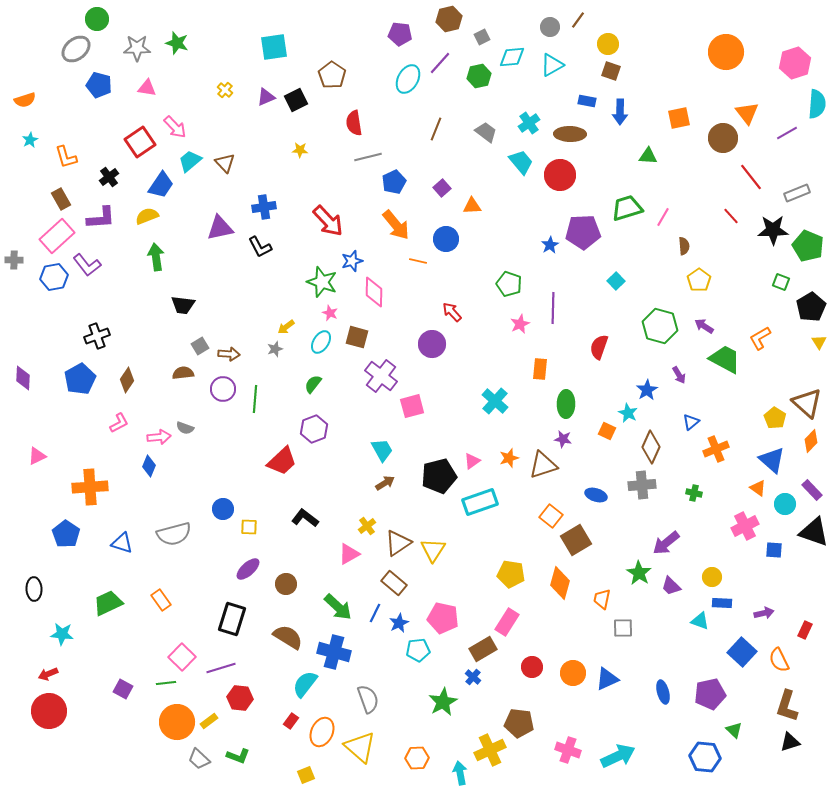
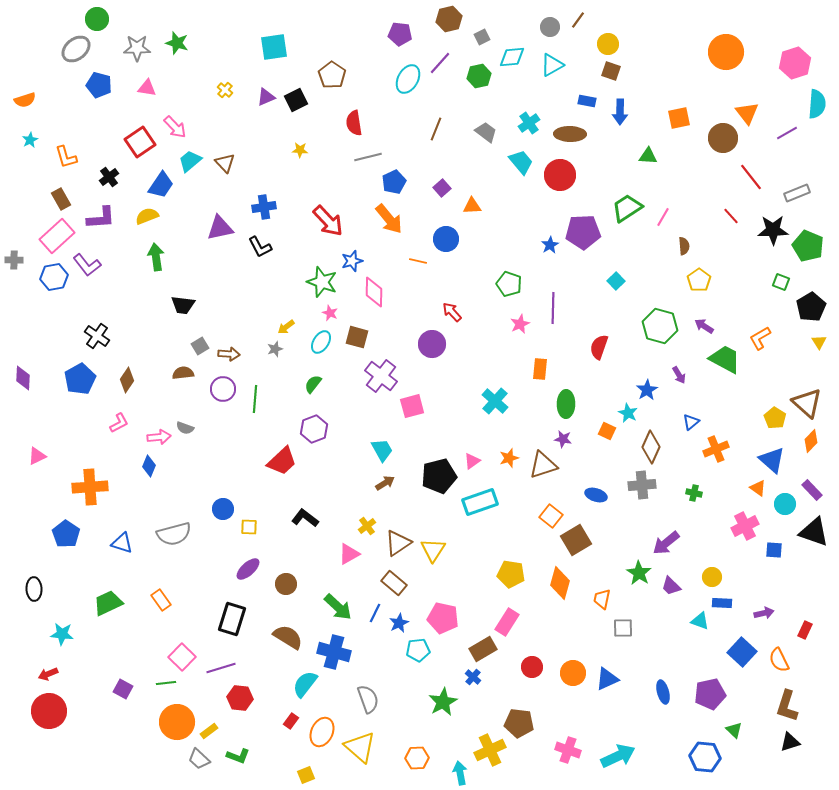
green trapezoid at (627, 208): rotated 16 degrees counterclockwise
orange arrow at (396, 225): moved 7 px left, 6 px up
black cross at (97, 336): rotated 35 degrees counterclockwise
yellow rectangle at (209, 721): moved 10 px down
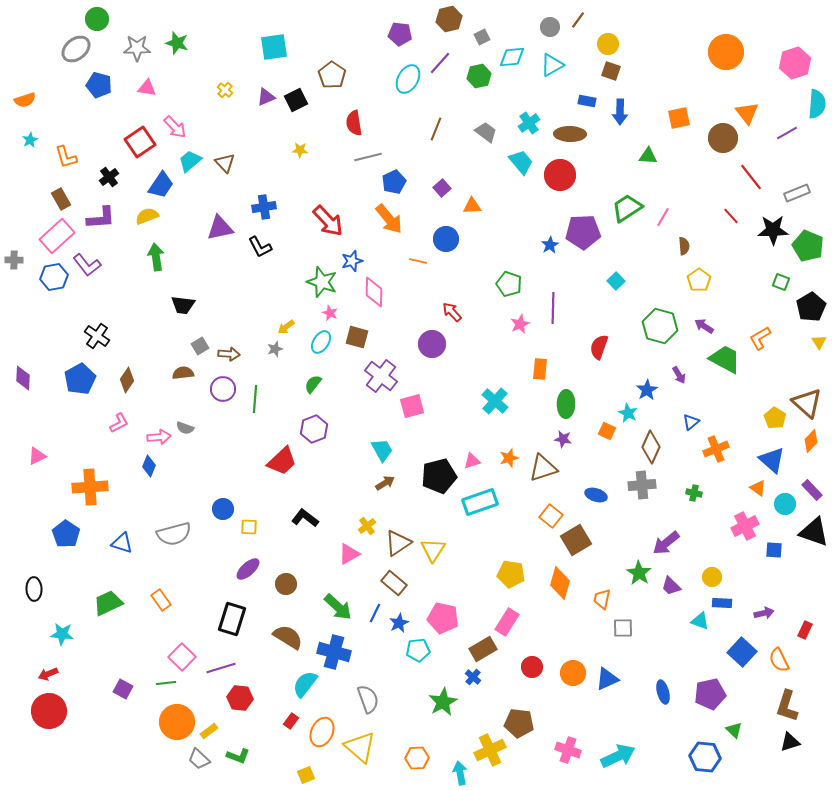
pink triangle at (472, 461): rotated 18 degrees clockwise
brown triangle at (543, 465): moved 3 px down
